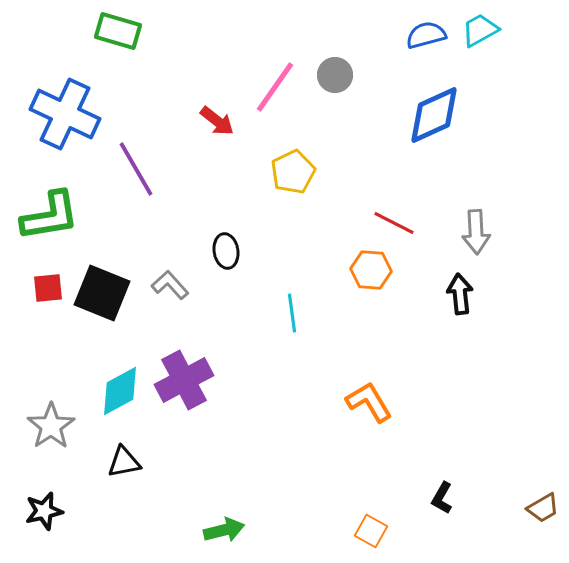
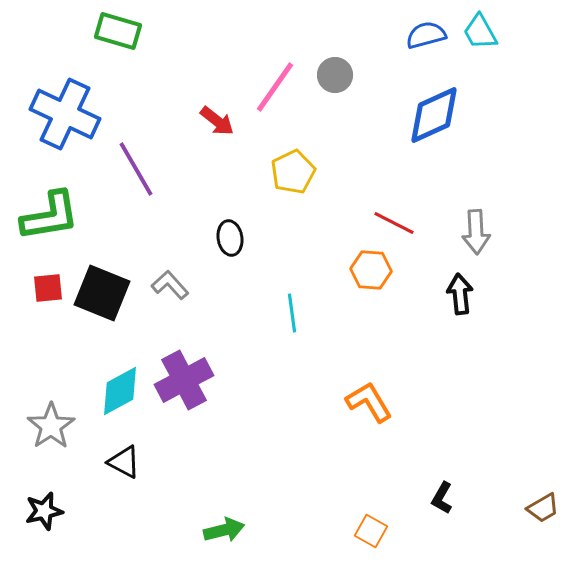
cyan trapezoid: moved 2 px down; rotated 90 degrees counterclockwise
black ellipse: moved 4 px right, 13 px up
black triangle: rotated 39 degrees clockwise
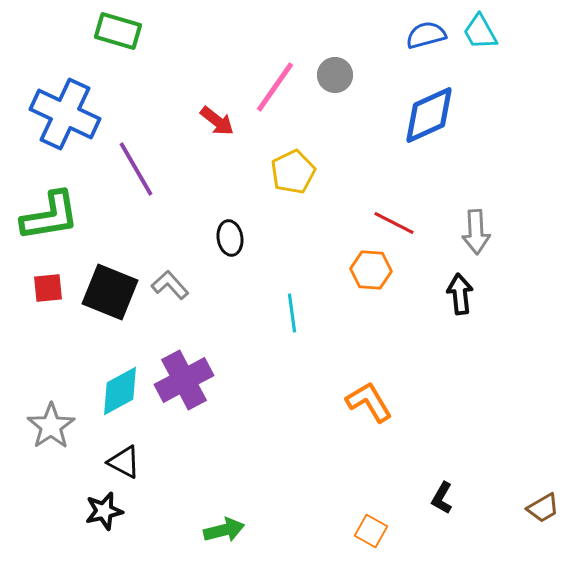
blue diamond: moved 5 px left
black square: moved 8 px right, 1 px up
black star: moved 60 px right
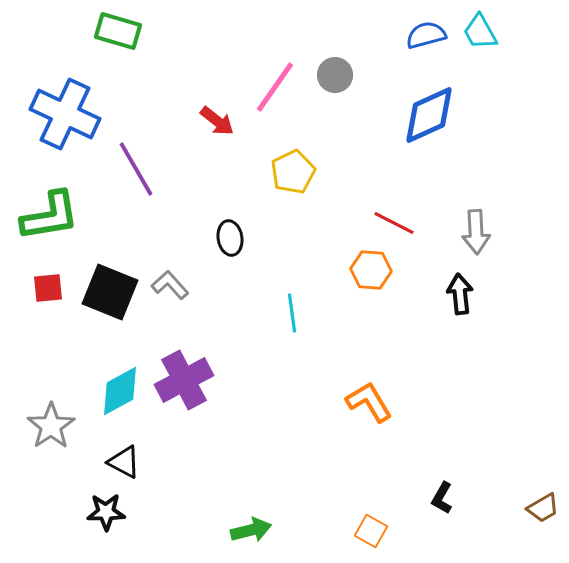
black star: moved 2 px right, 1 px down; rotated 12 degrees clockwise
green arrow: moved 27 px right
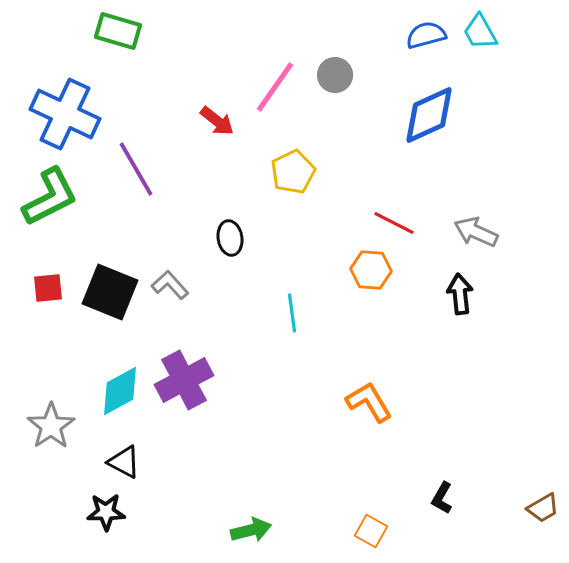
green L-shape: moved 19 px up; rotated 18 degrees counterclockwise
gray arrow: rotated 117 degrees clockwise
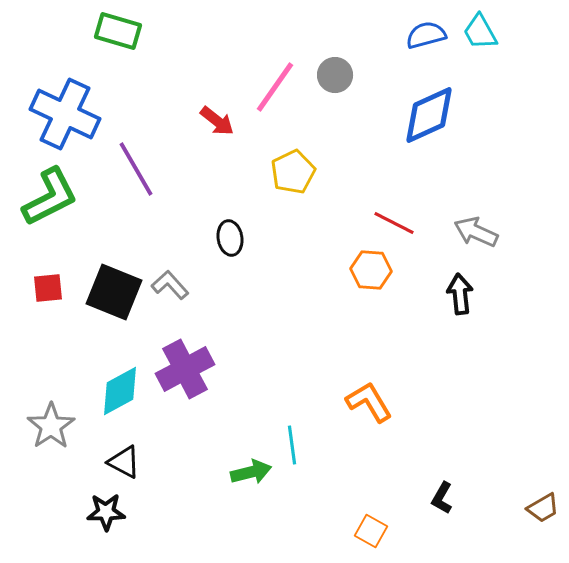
black square: moved 4 px right
cyan line: moved 132 px down
purple cross: moved 1 px right, 11 px up
green arrow: moved 58 px up
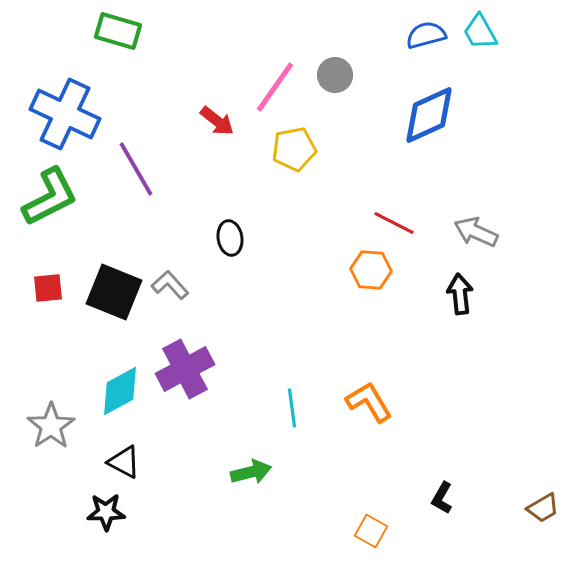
yellow pentagon: moved 1 px right, 23 px up; rotated 15 degrees clockwise
cyan line: moved 37 px up
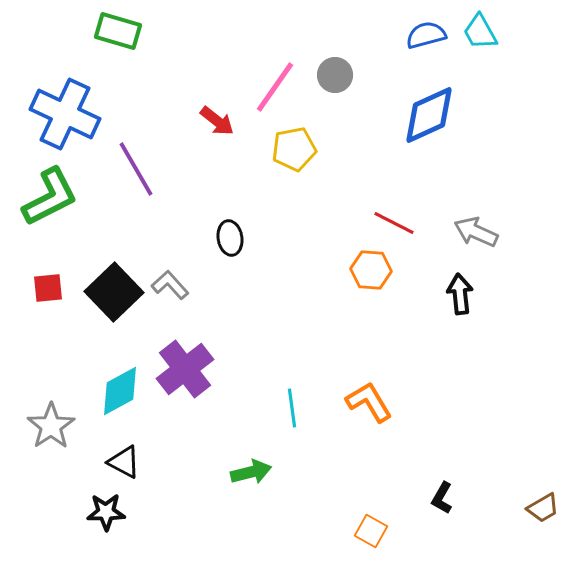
black square: rotated 24 degrees clockwise
purple cross: rotated 10 degrees counterclockwise
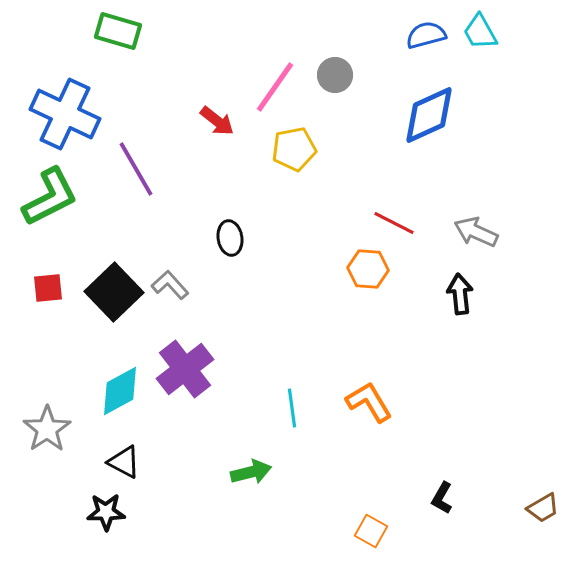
orange hexagon: moved 3 px left, 1 px up
gray star: moved 4 px left, 3 px down
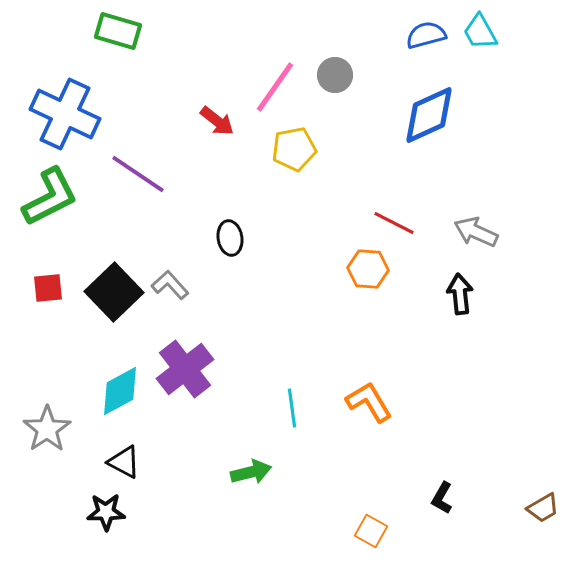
purple line: moved 2 px right, 5 px down; rotated 26 degrees counterclockwise
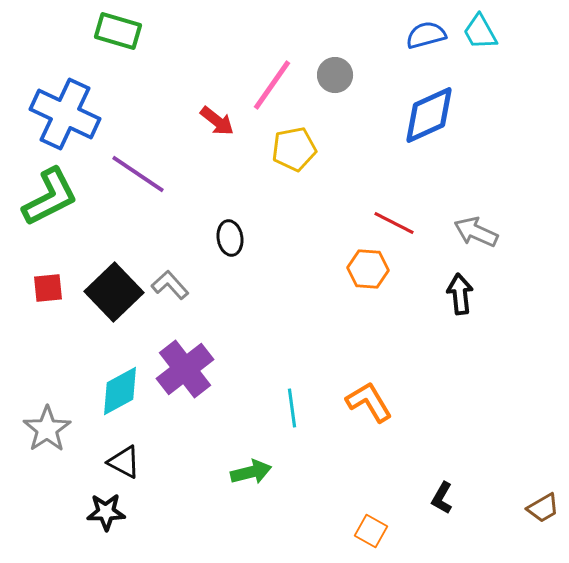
pink line: moved 3 px left, 2 px up
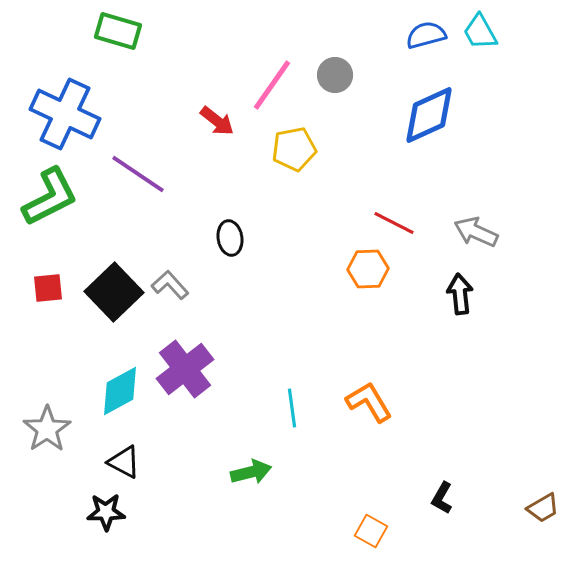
orange hexagon: rotated 6 degrees counterclockwise
